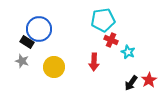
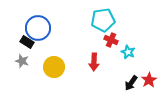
blue circle: moved 1 px left, 1 px up
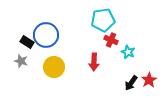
blue circle: moved 8 px right, 7 px down
gray star: moved 1 px left
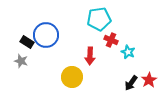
cyan pentagon: moved 4 px left, 1 px up
red arrow: moved 4 px left, 6 px up
yellow circle: moved 18 px right, 10 px down
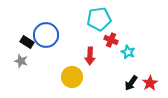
red star: moved 1 px right, 3 px down
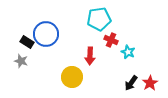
blue circle: moved 1 px up
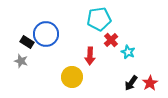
red cross: rotated 24 degrees clockwise
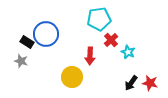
red star: rotated 28 degrees counterclockwise
